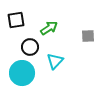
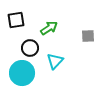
black circle: moved 1 px down
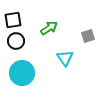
black square: moved 3 px left
gray square: rotated 16 degrees counterclockwise
black circle: moved 14 px left, 7 px up
cyan triangle: moved 10 px right, 3 px up; rotated 18 degrees counterclockwise
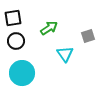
black square: moved 2 px up
cyan triangle: moved 4 px up
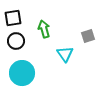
green arrow: moved 5 px left, 1 px down; rotated 72 degrees counterclockwise
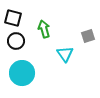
black square: rotated 24 degrees clockwise
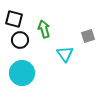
black square: moved 1 px right, 1 px down
black circle: moved 4 px right, 1 px up
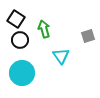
black square: moved 2 px right; rotated 18 degrees clockwise
cyan triangle: moved 4 px left, 2 px down
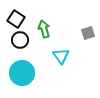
gray square: moved 3 px up
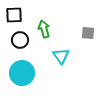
black square: moved 2 px left, 4 px up; rotated 36 degrees counterclockwise
gray square: rotated 24 degrees clockwise
